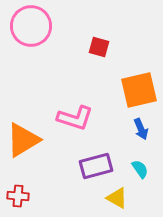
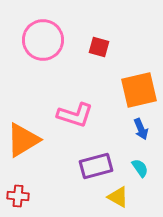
pink circle: moved 12 px right, 14 px down
pink L-shape: moved 3 px up
cyan semicircle: moved 1 px up
yellow triangle: moved 1 px right, 1 px up
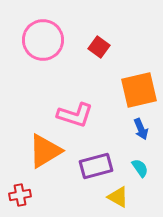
red square: rotated 20 degrees clockwise
orange triangle: moved 22 px right, 11 px down
red cross: moved 2 px right, 1 px up; rotated 15 degrees counterclockwise
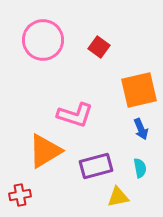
cyan semicircle: rotated 24 degrees clockwise
yellow triangle: rotated 40 degrees counterclockwise
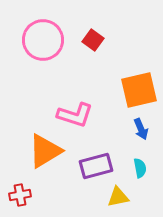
red square: moved 6 px left, 7 px up
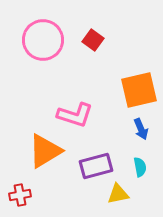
cyan semicircle: moved 1 px up
yellow triangle: moved 3 px up
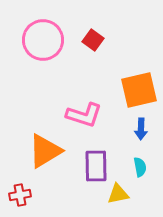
pink L-shape: moved 9 px right
blue arrow: rotated 25 degrees clockwise
purple rectangle: rotated 76 degrees counterclockwise
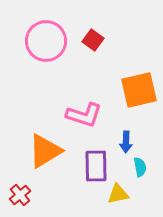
pink circle: moved 3 px right, 1 px down
blue arrow: moved 15 px left, 13 px down
red cross: rotated 30 degrees counterclockwise
